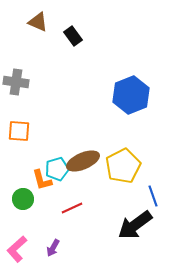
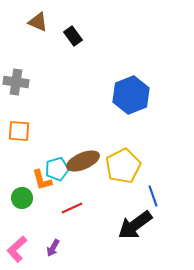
green circle: moved 1 px left, 1 px up
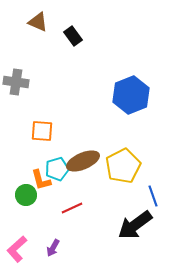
orange square: moved 23 px right
orange L-shape: moved 1 px left
green circle: moved 4 px right, 3 px up
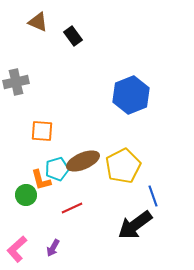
gray cross: rotated 20 degrees counterclockwise
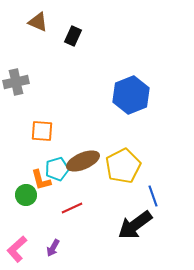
black rectangle: rotated 60 degrees clockwise
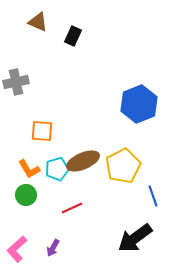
blue hexagon: moved 8 px right, 9 px down
orange L-shape: moved 12 px left, 11 px up; rotated 15 degrees counterclockwise
black arrow: moved 13 px down
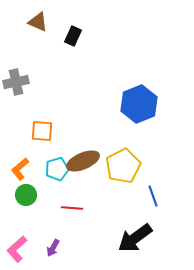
orange L-shape: moved 9 px left; rotated 80 degrees clockwise
red line: rotated 30 degrees clockwise
